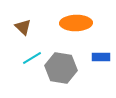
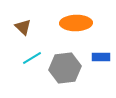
gray hexagon: moved 4 px right; rotated 16 degrees counterclockwise
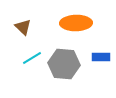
gray hexagon: moved 1 px left, 4 px up; rotated 12 degrees clockwise
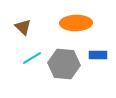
blue rectangle: moved 3 px left, 2 px up
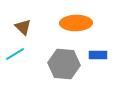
cyan line: moved 17 px left, 4 px up
